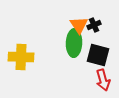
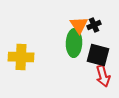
red arrow: moved 4 px up
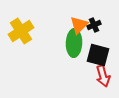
orange triangle: rotated 18 degrees clockwise
yellow cross: moved 26 px up; rotated 35 degrees counterclockwise
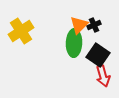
black square: rotated 20 degrees clockwise
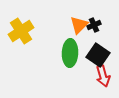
green ellipse: moved 4 px left, 10 px down
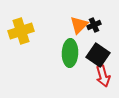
yellow cross: rotated 15 degrees clockwise
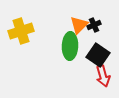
green ellipse: moved 7 px up
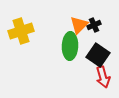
red arrow: moved 1 px down
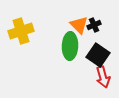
orange triangle: rotated 30 degrees counterclockwise
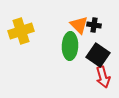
black cross: rotated 32 degrees clockwise
